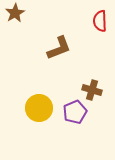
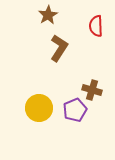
brown star: moved 33 px right, 2 px down
red semicircle: moved 4 px left, 5 px down
brown L-shape: rotated 36 degrees counterclockwise
purple pentagon: moved 2 px up
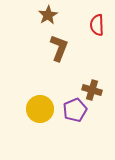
red semicircle: moved 1 px right, 1 px up
brown L-shape: rotated 12 degrees counterclockwise
yellow circle: moved 1 px right, 1 px down
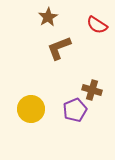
brown star: moved 2 px down
red semicircle: rotated 55 degrees counterclockwise
brown L-shape: rotated 132 degrees counterclockwise
yellow circle: moved 9 px left
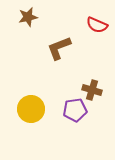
brown star: moved 20 px left; rotated 18 degrees clockwise
red semicircle: rotated 10 degrees counterclockwise
purple pentagon: rotated 15 degrees clockwise
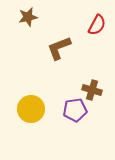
red semicircle: rotated 85 degrees counterclockwise
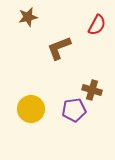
purple pentagon: moved 1 px left
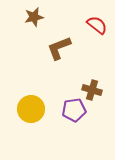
brown star: moved 6 px right
red semicircle: rotated 80 degrees counterclockwise
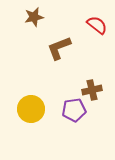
brown cross: rotated 30 degrees counterclockwise
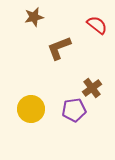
brown cross: moved 2 px up; rotated 24 degrees counterclockwise
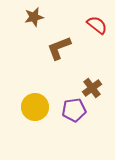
yellow circle: moved 4 px right, 2 px up
